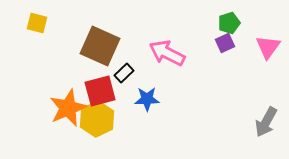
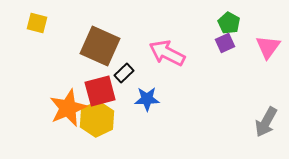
green pentagon: rotated 25 degrees counterclockwise
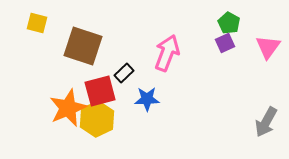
brown square: moved 17 px left; rotated 6 degrees counterclockwise
pink arrow: rotated 84 degrees clockwise
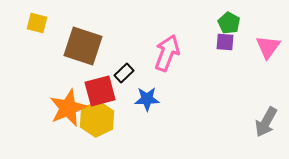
purple square: moved 1 px up; rotated 30 degrees clockwise
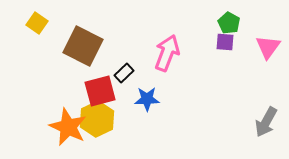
yellow square: rotated 20 degrees clockwise
brown square: rotated 9 degrees clockwise
orange star: moved 19 px down; rotated 24 degrees counterclockwise
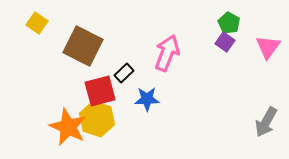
purple square: rotated 30 degrees clockwise
yellow hexagon: rotated 16 degrees counterclockwise
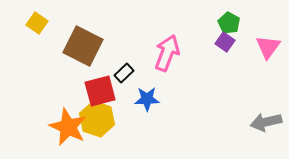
gray arrow: rotated 48 degrees clockwise
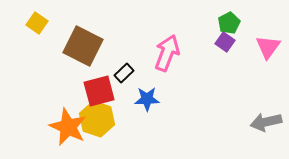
green pentagon: rotated 15 degrees clockwise
red square: moved 1 px left
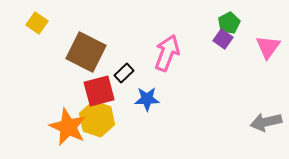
purple square: moved 2 px left, 3 px up
brown square: moved 3 px right, 6 px down
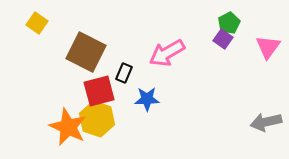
pink arrow: rotated 141 degrees counterclockwise
black rectangle: rotated 24 degrees counterclockwise
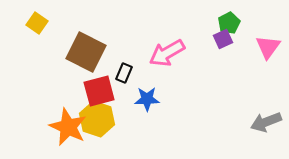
purple square: rotated 30 degrees clockwise
gray arrow: rotated 8 degrees counterclockwise
